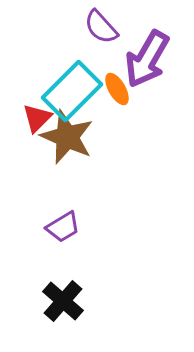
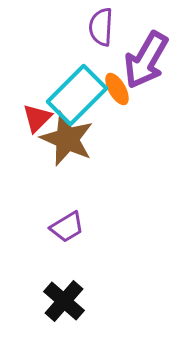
purple semicircle: rotated 45 degrees clockwise
purple arrow: moved 1 px left, 1 px down
cyan rectangle: moved 5 px right, 4 px down
brown star: moved 2 px down
purple trapezoid: moved 4 px right
black cross: moved 1 px right
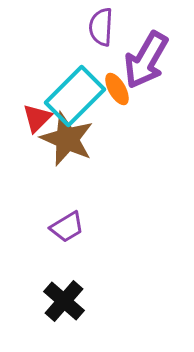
cyan rectangle: moved 2 px left, 1 px down
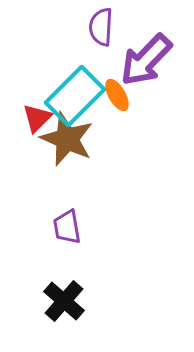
purple arrow: rotated 14 degrees clockwise
orange ellipse: moved 6 px down
purple trapezoid: rotated 111 degrees clockwise
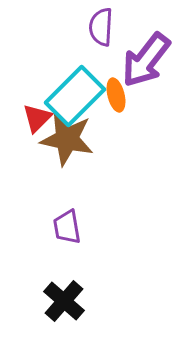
purple arrow: rotated 6 degrees counterclockwise
orange ellipse: moved 1 px left; rotated 16 degrees clockwise
brown star: rotated 12 degrees counterclockwise
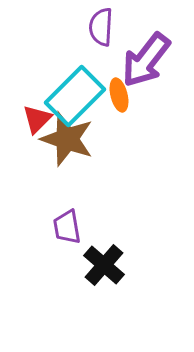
orange ellipse: moved 3 px right
red triangle: moved 1 px down
brown star: rotated 8 degrees clockwise
black cross: moved 40 px right, 36 px up
